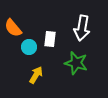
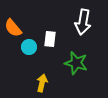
white arrow: moved 1 px right, 6 px up
yellow arrow: moved 6 px right, 8 px down; rotated 18 degrees counterclockwise
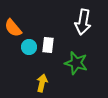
white rectangle: moved 2 px left, 6 px down
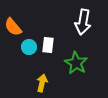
orange semicircle: moved 1 px up
green star: rotated 15 degrees clockwise
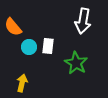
white arrow: moved 1 px up
white rectangle: moved 1 px down
yellow arrow: moved 20 px left
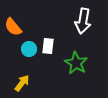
cyan circle: moved 2 px down
yellow arrow: rotated 24 degrees clockwise
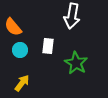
white arrow: moved 11 px left, 5 px up
cyan circle: moved 9 px left, 1 px down
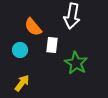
orange semicircle: moved 20 px right
white rectangle: moved 4 px right, 1 px up
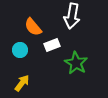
white rectangle: rotated 63 degrees clockwise
